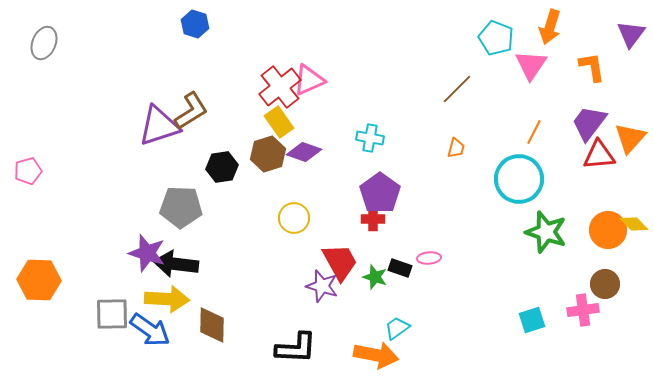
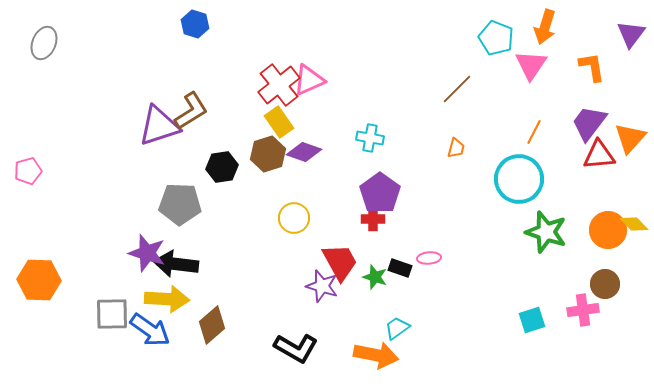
orange arrow at (550, 27): moved 5 px left
red cross at (280, 87): moved 1 px left, 2 px up
gray pentagon at (181, 207): moved 1 px left, 3 px up
brown diamond at (212, 325): rotated 48 degrees clockwise
black L-shape at (296, 348): rotated 27 degrees clockwise
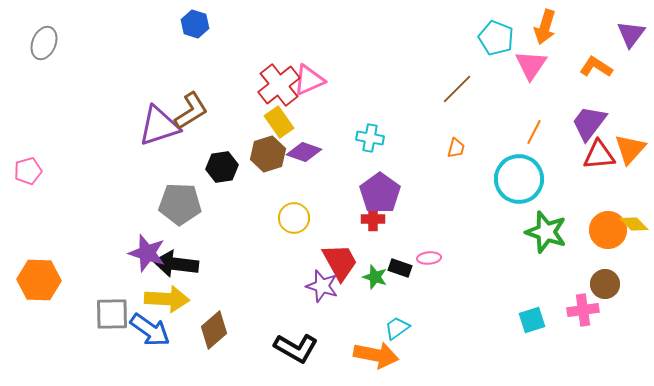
orange L-shape at (592, 67): moved 4 px right; rotated 48 degrees counterclockwise
orange triangle at (630, 138): moved 11 px down
brown diamond at (212, 325): moved 2 px right, 5 px down
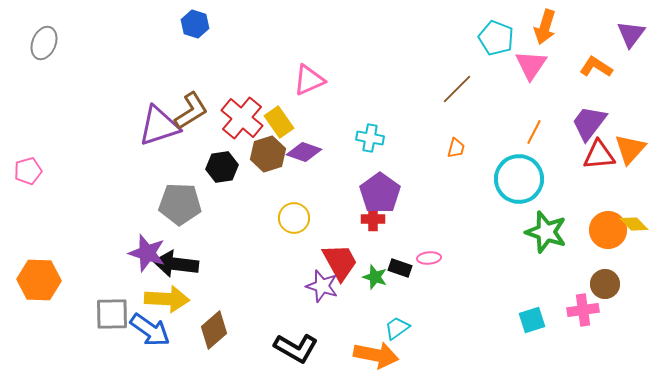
red cross at (279, 85): moved 37 px left, 33 px down; rotated 12 degrees counterclockwise
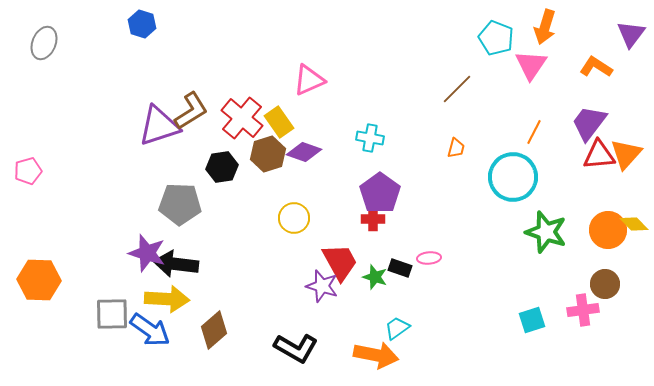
blue hexagon at (195, 24): moved 53 px left
orange triangle at (630, 149): moved 4 px left, 5 px down
cyan circle at (519, 179): moved 6 px left, 2 px up
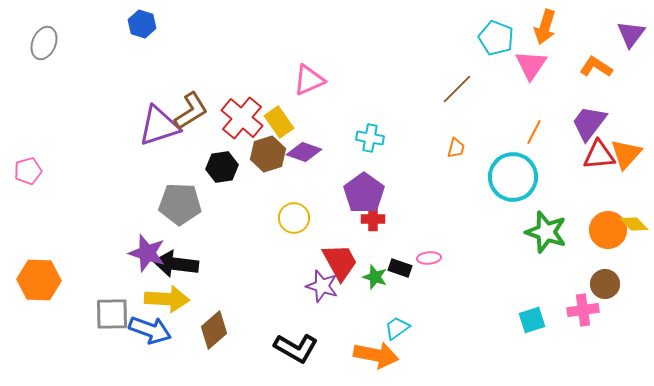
purple pentagon at (380, 193): moved 16 px left
blue arrow at (150, 330): rotated 15 degrees counterclockwise
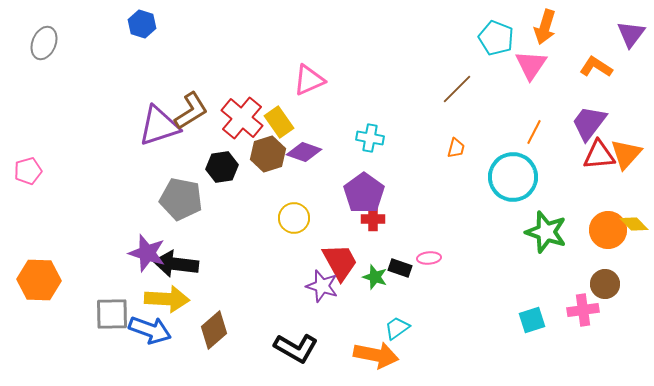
gray pentagon at (180, 204): moved 1 px right, 5 px up; rotated 9 degrees clockwise
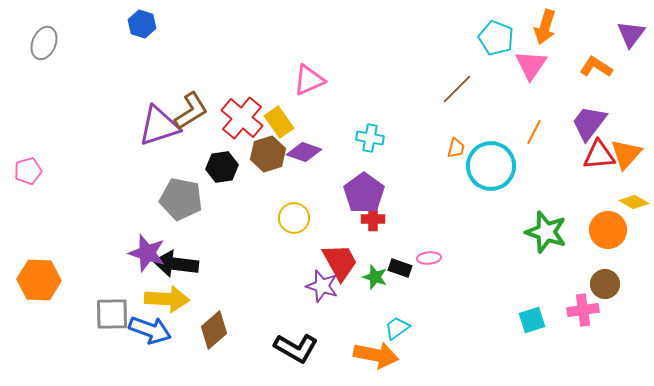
cyan circle at (513, 177): moved 22 px left, 11 px up
yellow diamond at (634, 224): moved 22 px up; rotated 16 degrees counterclockwise
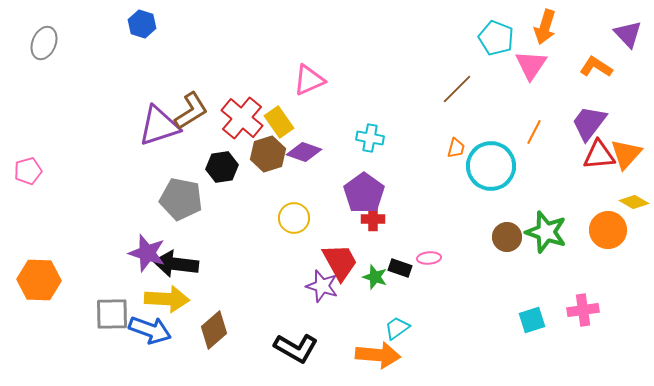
purple triangle at (631, 34): moved 3 px left; rotated 20 degrees counterclockwise
brown circle at (605, 284): moved 98 px left, 47 px up
orange arrow at (376, 355): moved 2 px right; rotated 6 degrees counterclockwise
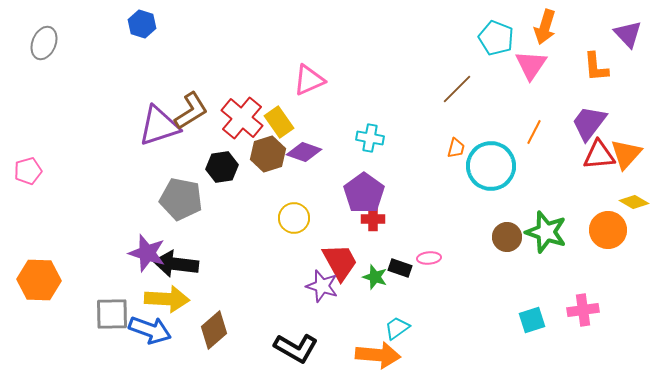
orange L-shape at (596, 67): rotated 128 degrees counterclockwise
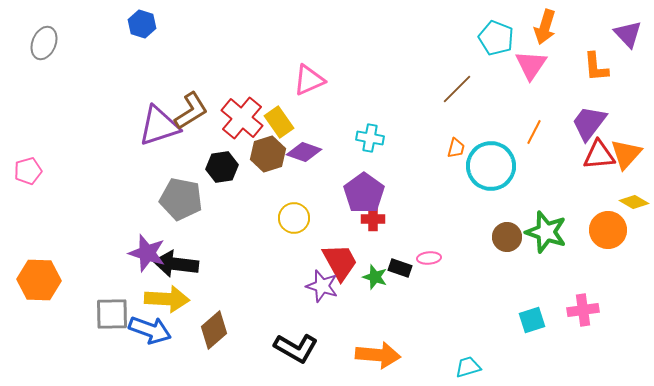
cyan trapezoid at (397, 328): moved 71 px right, 39 px down; rotated 20 degrees clockwise
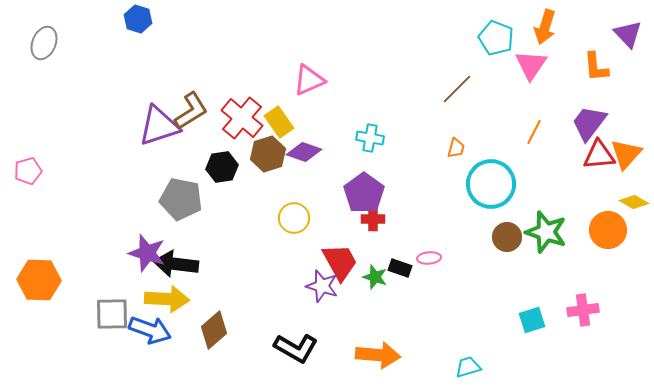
blue hexagon at (142, 24): moved 4 px left, 5 px up
cyan circle at (491, 166): moved 18 px down
